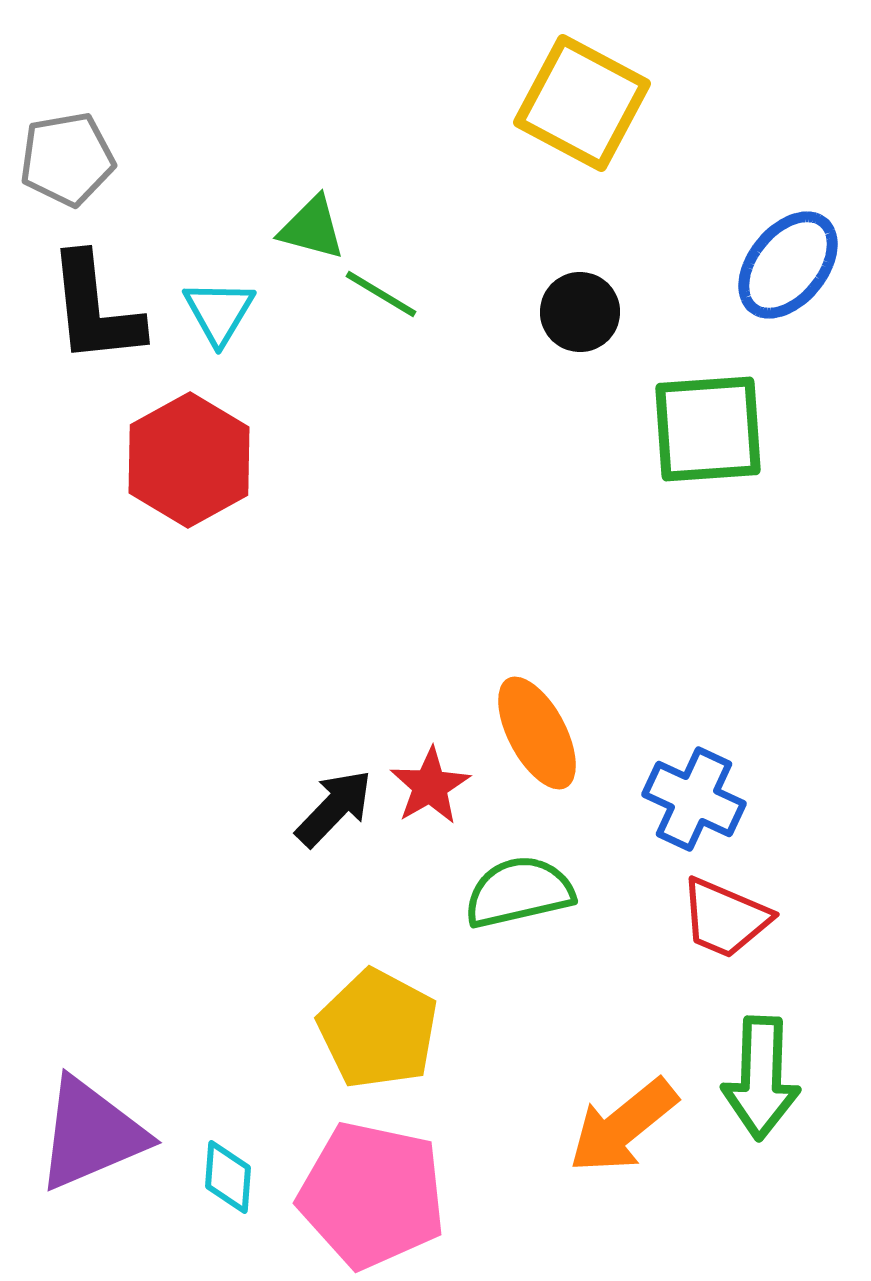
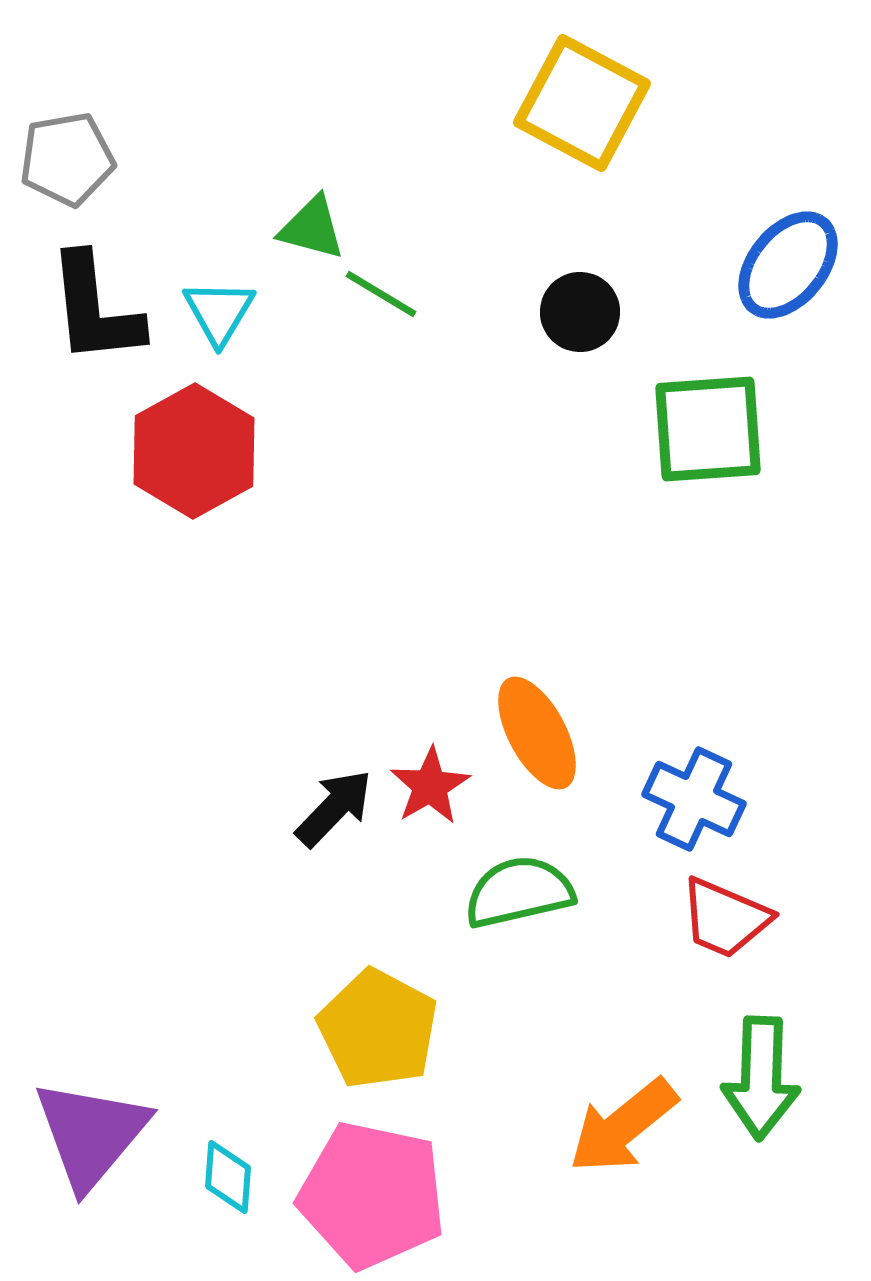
red hexagon: moved 5 px right, 9 px up
purple triangle: rotated 27 degrees counterclockwise
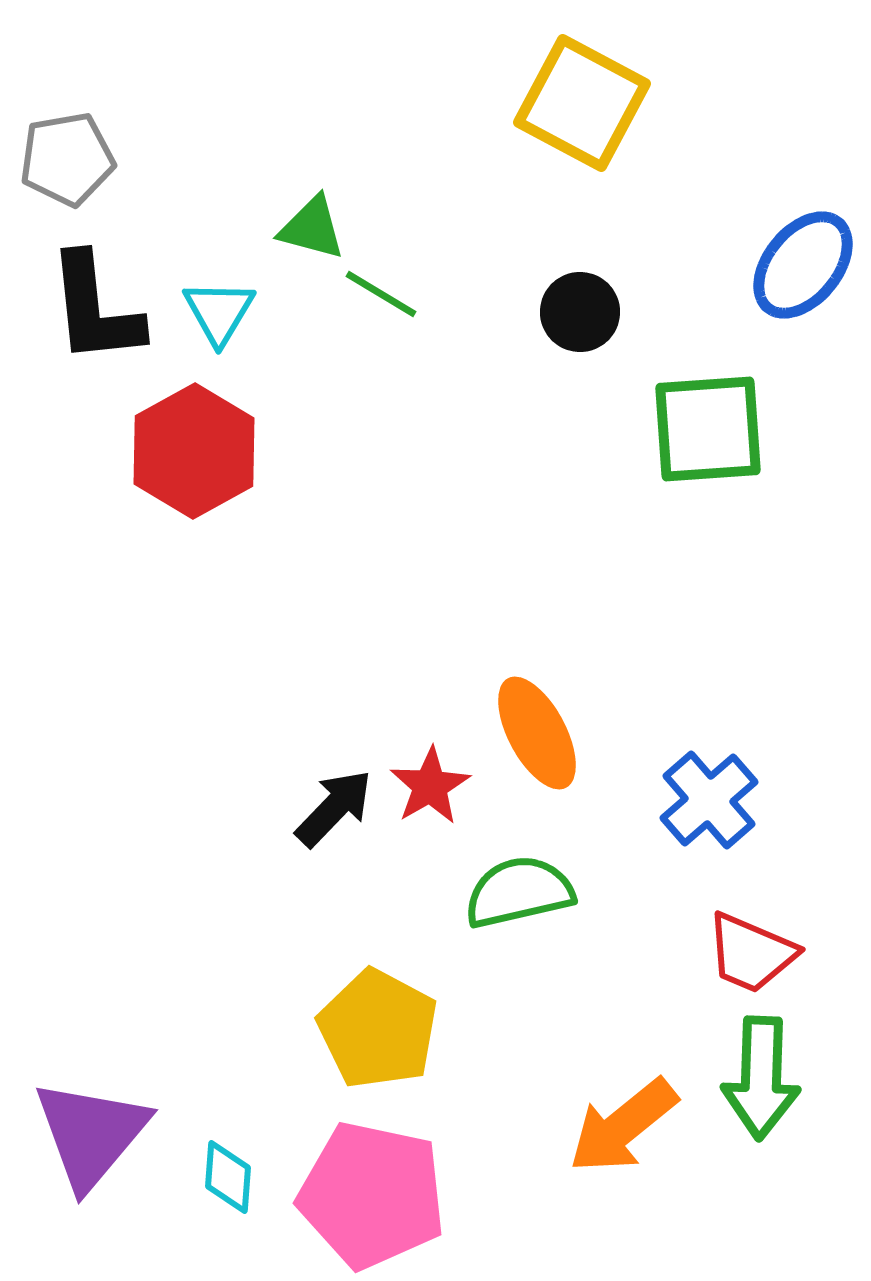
blue ellipse: moved 15 px right
blue cross: moved 15 px right, 1 px down; rotated 24 degrees clockwise
red trapezoid: moved 26 px right, 35 px down
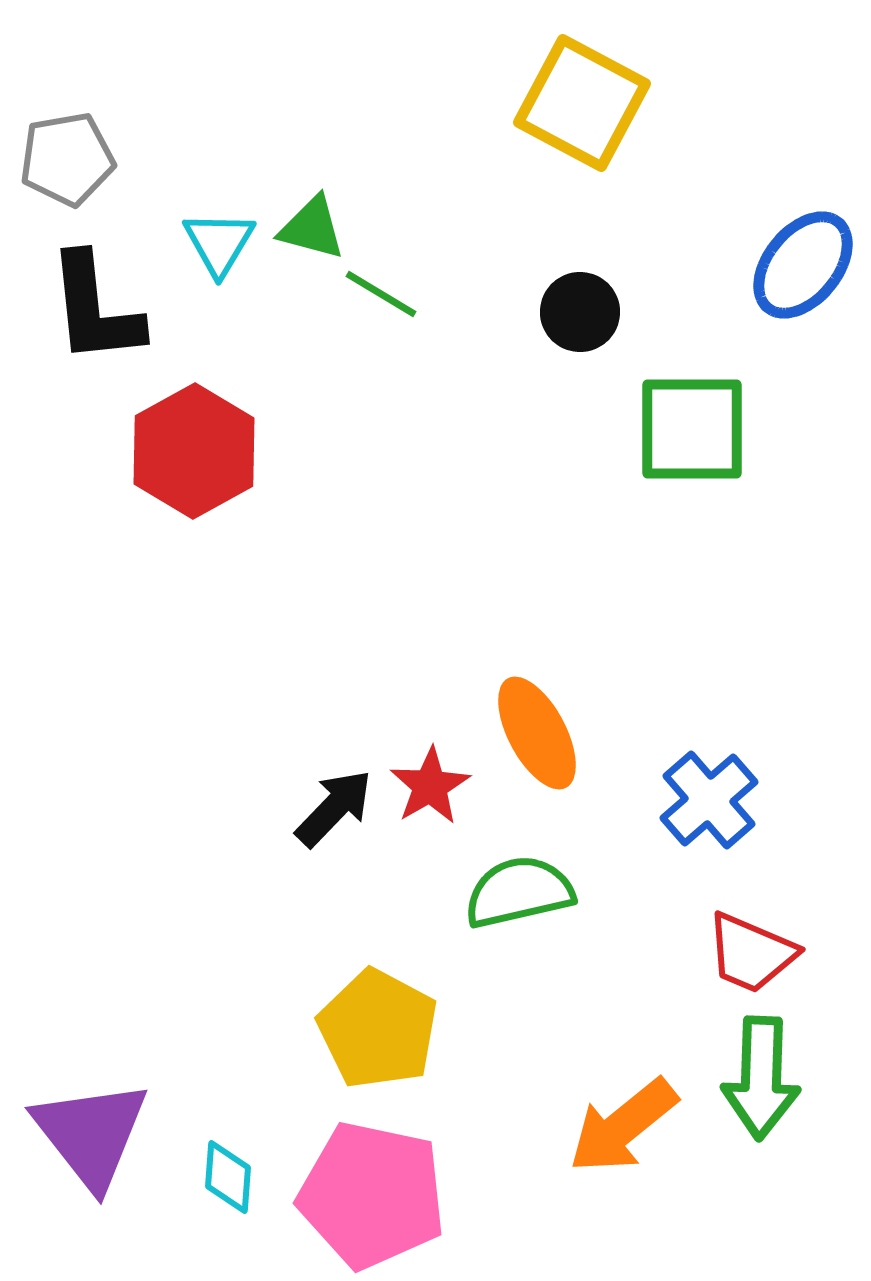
cyan triangle: moved 69 px up
green square: moved 16 px left; rotated 4 degrees clockwise
purple triangle: rotated 18 degrees counterclockwise
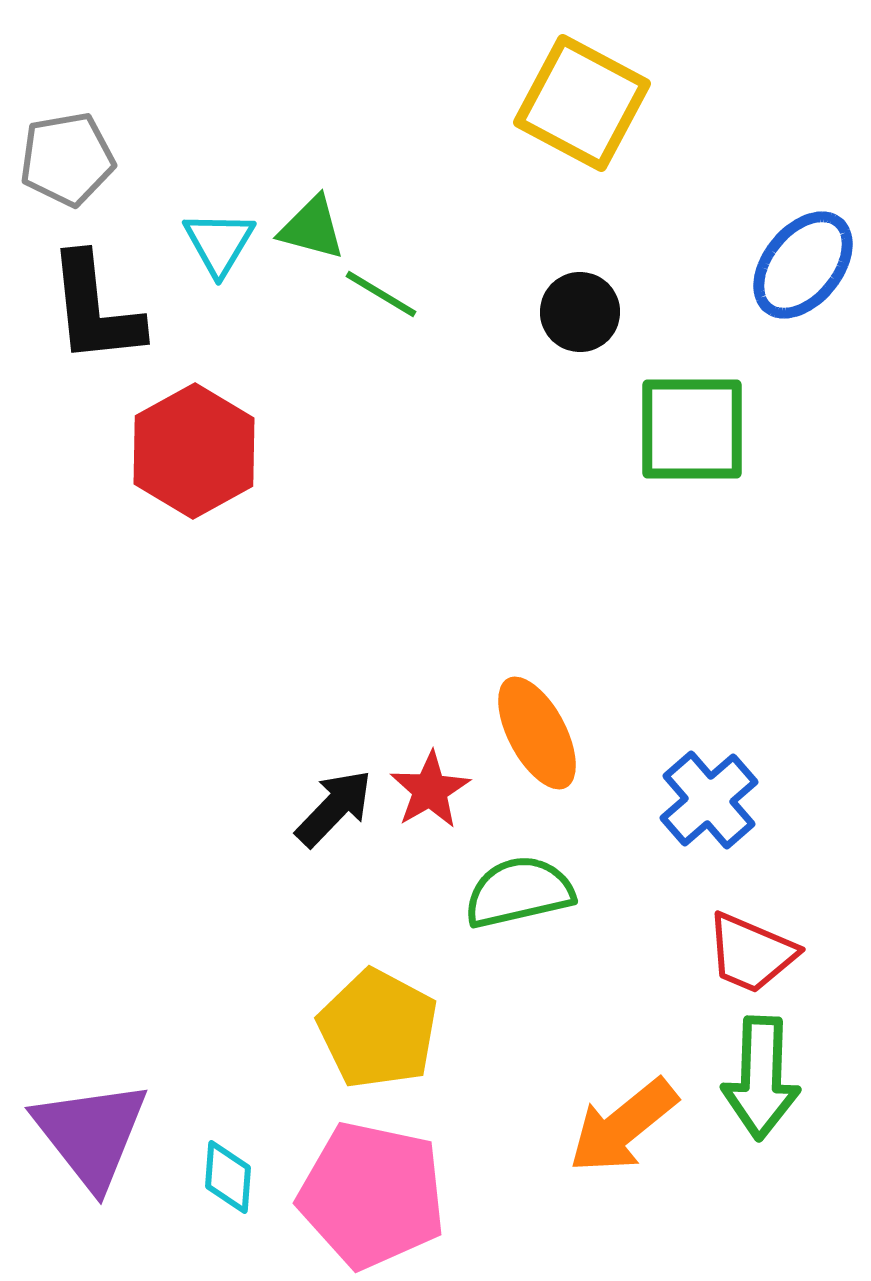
red star: moved 4 px down
